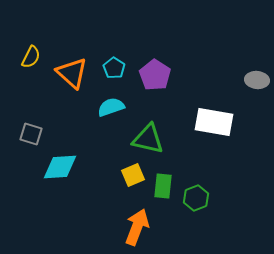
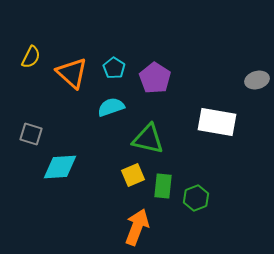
purple pentagon: moved 3 px down
gray ellipse: rotated 20 degrees counterclockwise
white rectangle: moved 3 px right
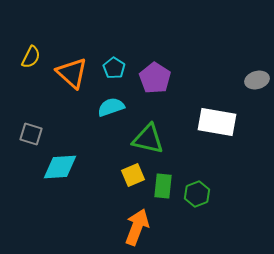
green hexagon: moved 1 px right, 4 px up
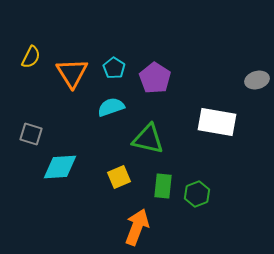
orange triangle: rotated 16 degrees clockwise
yellow square: moved 14 px left, 2 px down
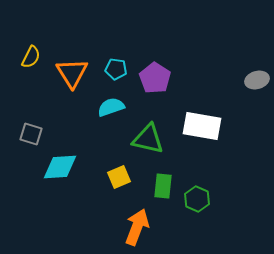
cyan pentagon: moved 2 px right, 1 px down; rotated 25 degrees counterclockwise
white rectangle: moved 15 px left, 4 px down
green hexagon: moved 5 px down; rotated 15 degrees counterclockwise
